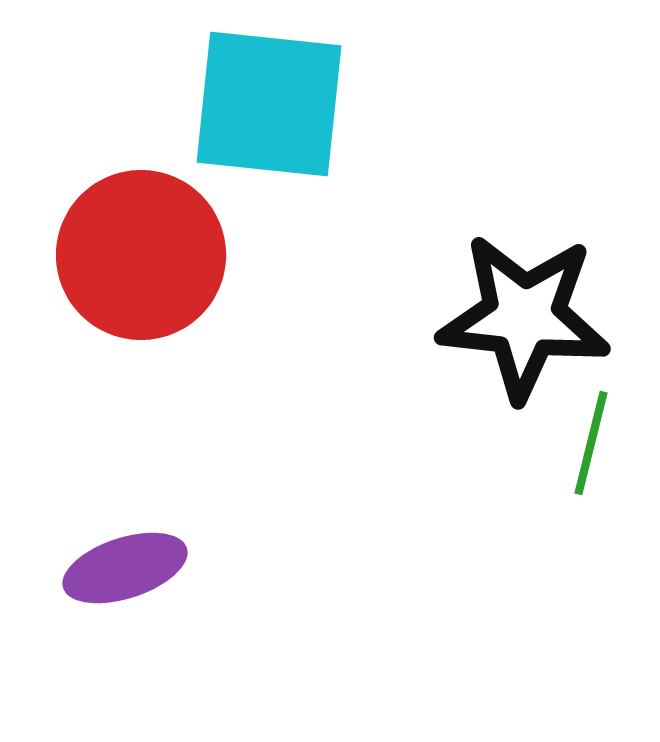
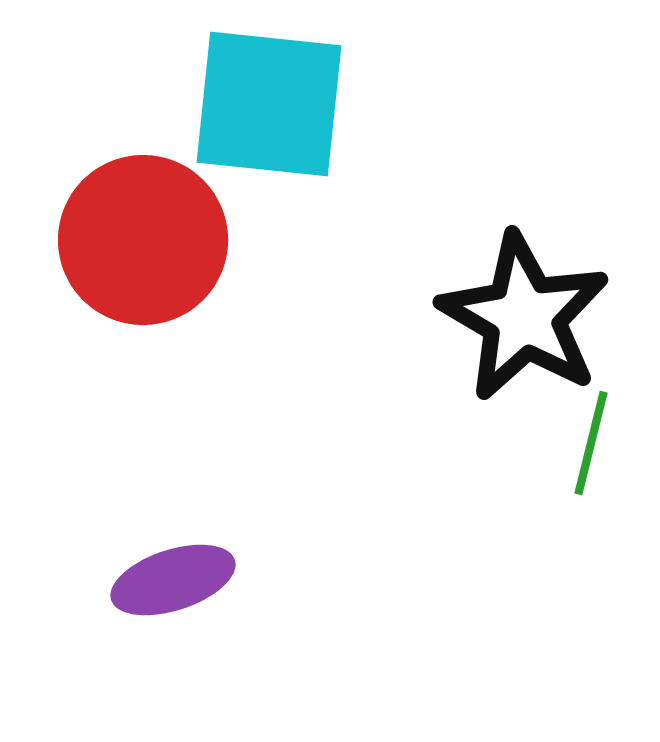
red circle: moved 2 px right, 15 px up
black star: rotated 24 degrees clockwise
purple ellipse: moved 48 px right, 12 px down
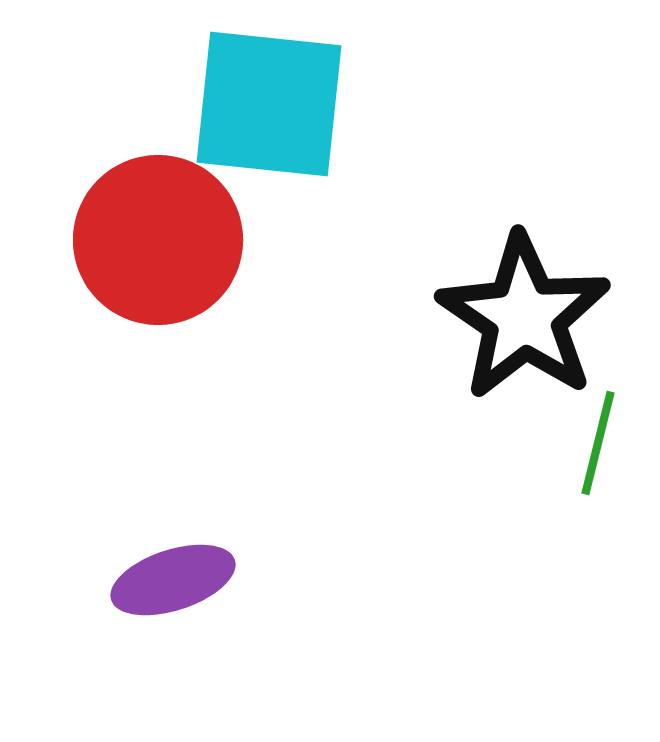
red circle: moved 15 px right
black star: rotated 4 degrees clockwise
green line: moved 7 px right
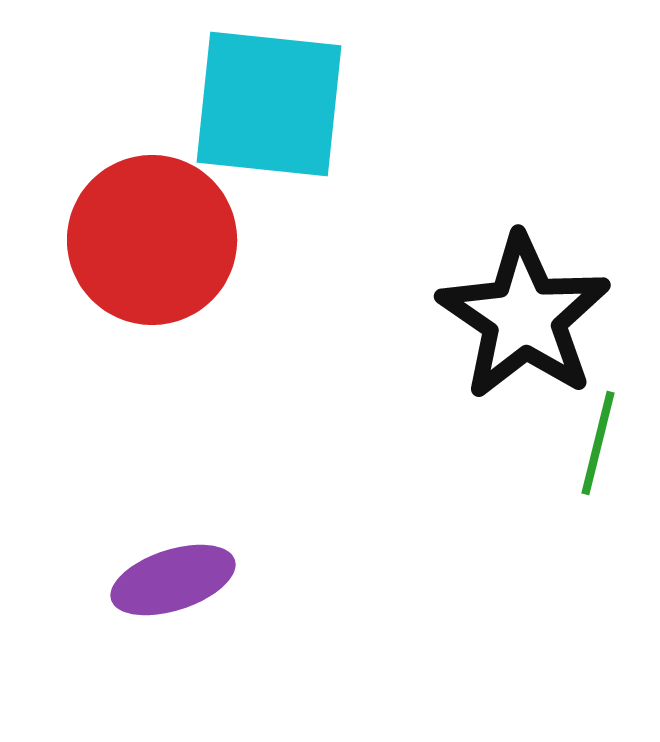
red circle: moved 6 px left
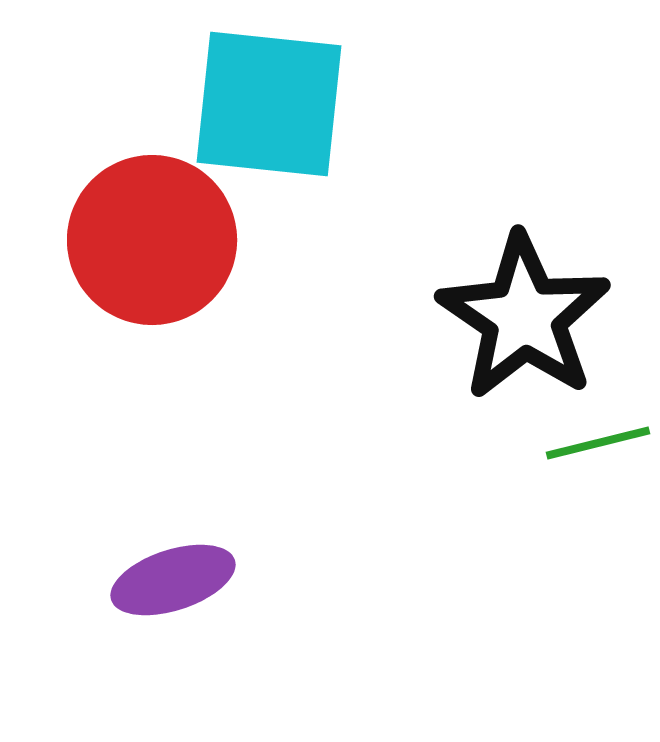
green line: rotated 62 degrees clockwise
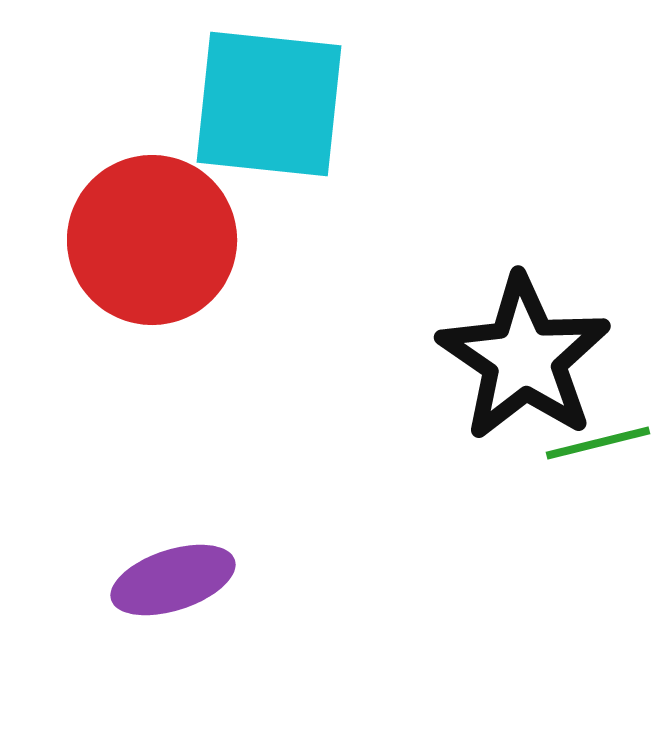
black star: moved 41 px down
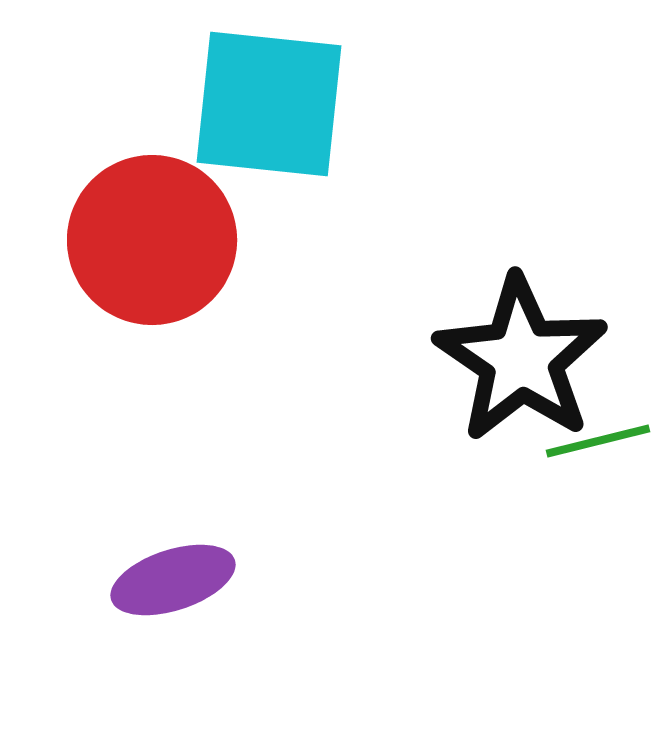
black star: moved 3 px left, 1 px down
green line: moved 2 px up
